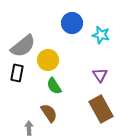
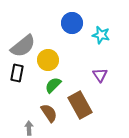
green semicircle: moved 1 px left, 1 px up; rotated 78 degrees clockwise
brown rectangle: moved 21 px left, 4 px up
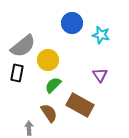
brown rectangle: rotated 32 degrees counterclockwise
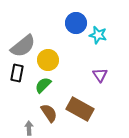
blue circle: moved 4 px right
cyan star: moved 3 px left
green semicircle: moved 10 px left
brown rectangle: moved 4 px down
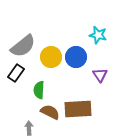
blue circle: moved 34 px down
yellow circle: moved 3 px right, 3 px up
black rectangle: moved 1 px left; rotated 24 degrees clockwise
green semicircle: moved 4 px left, 5 px down; rotated 42 degrees counterclockwise
brown rectangle: moved 2 px left; rotated 32 degrees counterclockwise
brown semicircle: moved 1 px right, 1 px up; rotated 30 degrees counterclockwise
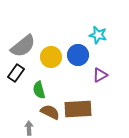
blue circle: moved 2 px right, 2 px up
purple triangle: rotated 35 degrees clockwise
green semicircle: rotated 18 degrees counterclockwise
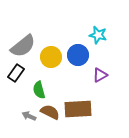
gray arrow: moved 12 px up; rotated 64 degrees counterclockwise
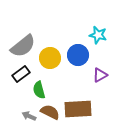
yellow circle: moved 1 px left, 1 px down
black rectangle: moved 5 px right, 1 px down; rotated 18 degrees clockwise
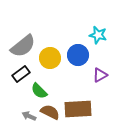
green semicircle: moved 1 px down; rotated 30 degrees counterclockwise
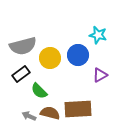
gray semicircle: rotated 24 degrees clockwise
brown semicircle: moved 1 px down; rotated 12 degrees counterclockwise
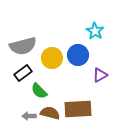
cyan star: moved 3 px left, 4 px up; rotated 18 degrees clockwise
yellow circle: moved 2 px right
black rectangle: moved 2 px right, 1 px up
gray arrow: rotated 24 degrees counterclockwise
